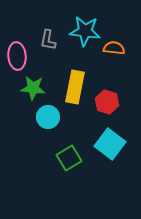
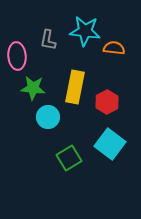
red hexagon: rotated 15 degrees clockwise
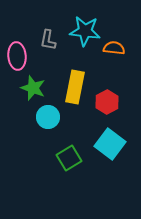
green star: rotated 15 degrees clockwise
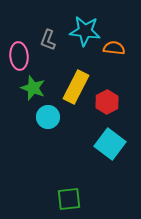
gray L-shape: rotated 10 degrees clockwise
pink ellipse: moved 2 px right
yellow rectangle: moved 1 px right; rotated 16 degrees clockwise
green square: moved 41 px down; rotated 25 degrees clockwise
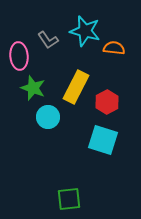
cyan star: rotated 8 degrees clockwise
gray L-shape: rotated 55 degrees counterclockwise
cyan square: moved 7 px left, 4 px up; rotated 20 degrees counterclockwise
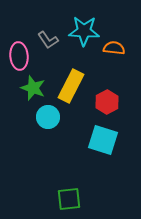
cyan star: moved 1 px left; rotated 12 degrees counterclockwise
yellow rectangle: moved 5 px left, 1 px up
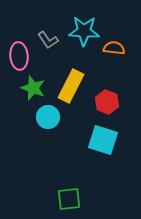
red hexagon: rotated 10 degrees counterclockwise
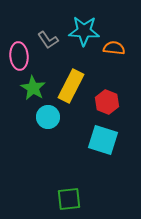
green star: rotated 10 degrees clockwise
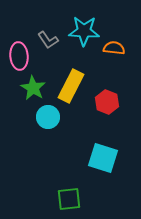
cyan square: moved 18 px down
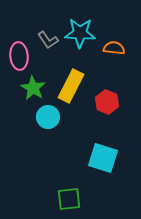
cyan star: moved 4 px left, 2 px down
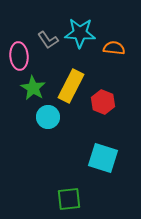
red hexagon: moved 4 px left
